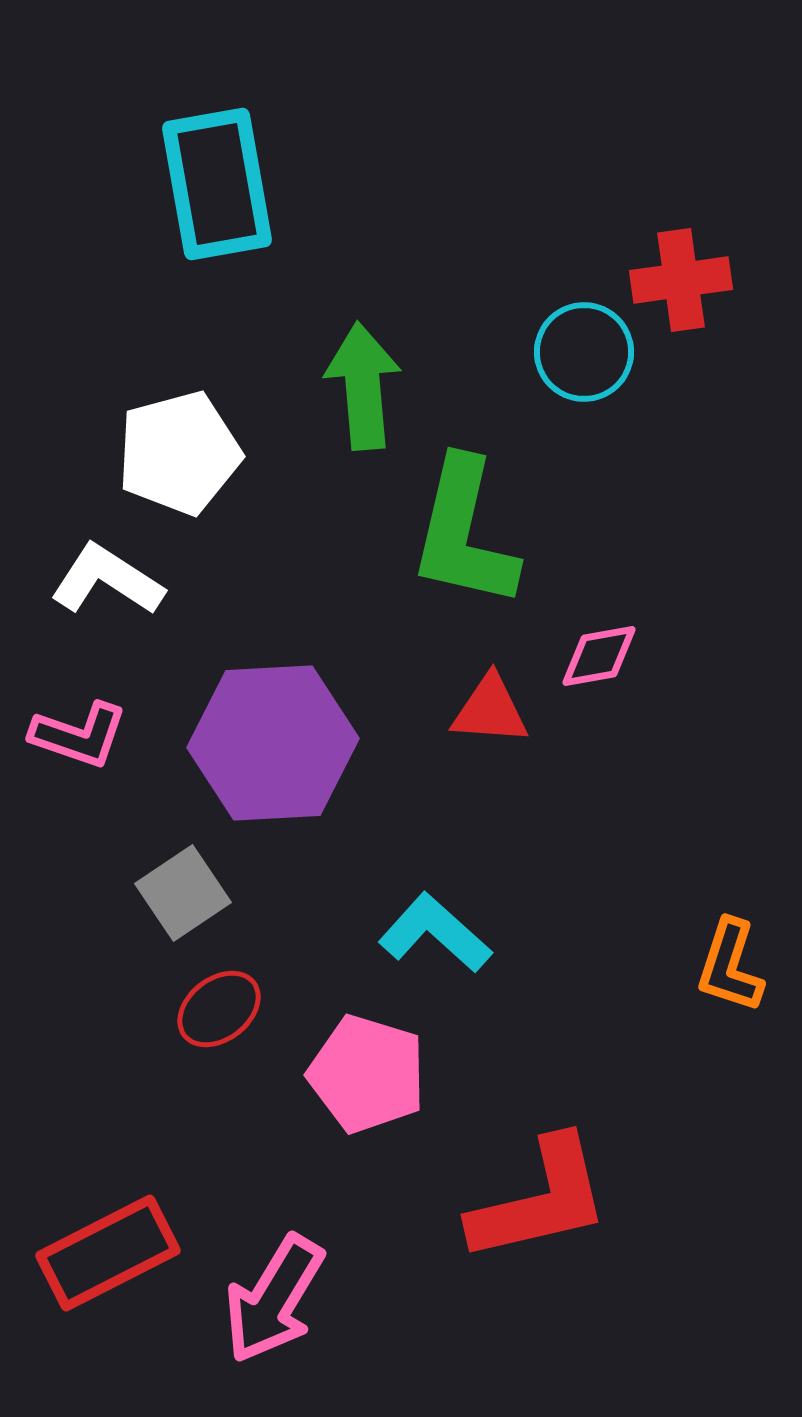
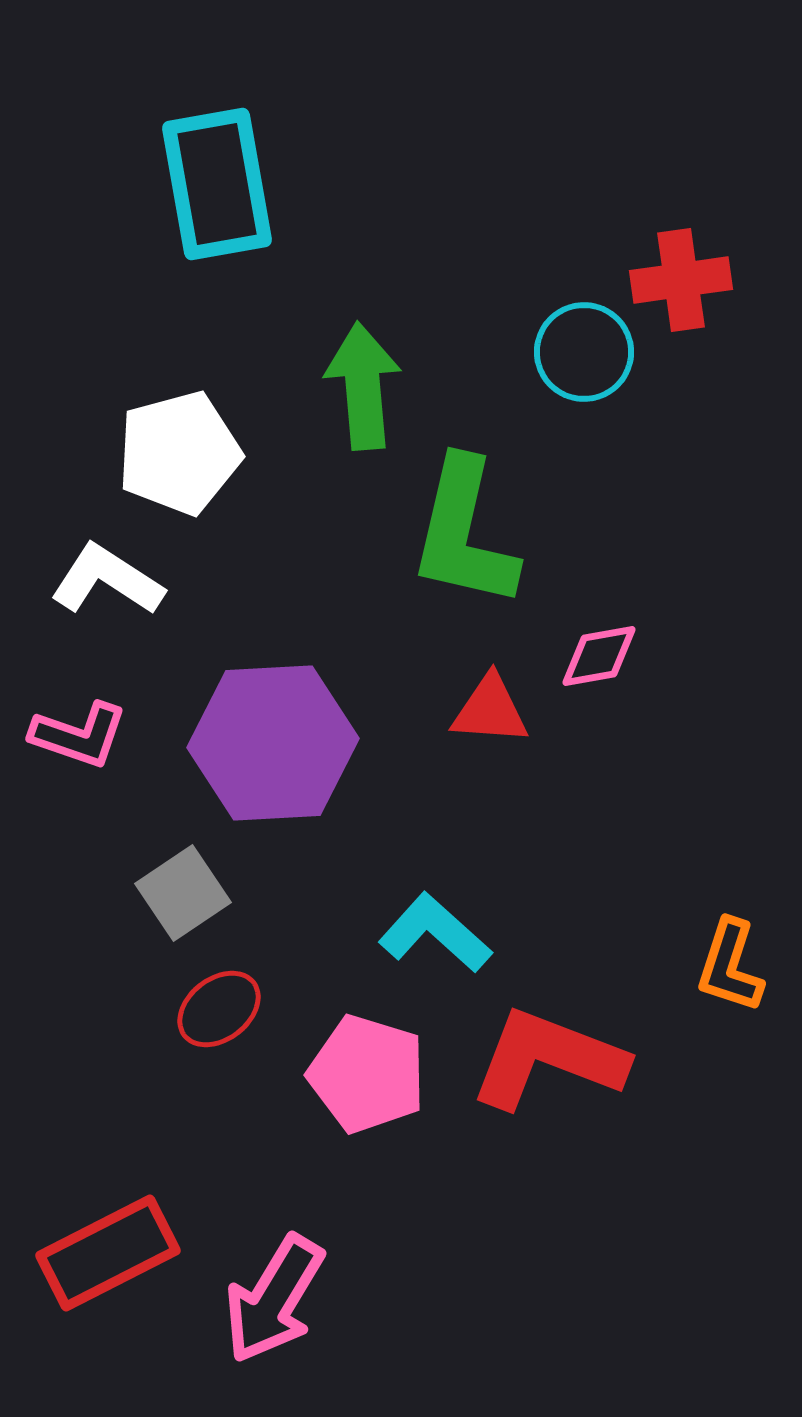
red L-shape: moved 8 px right, 141 px up; rotated 146 degrees counterclockwise
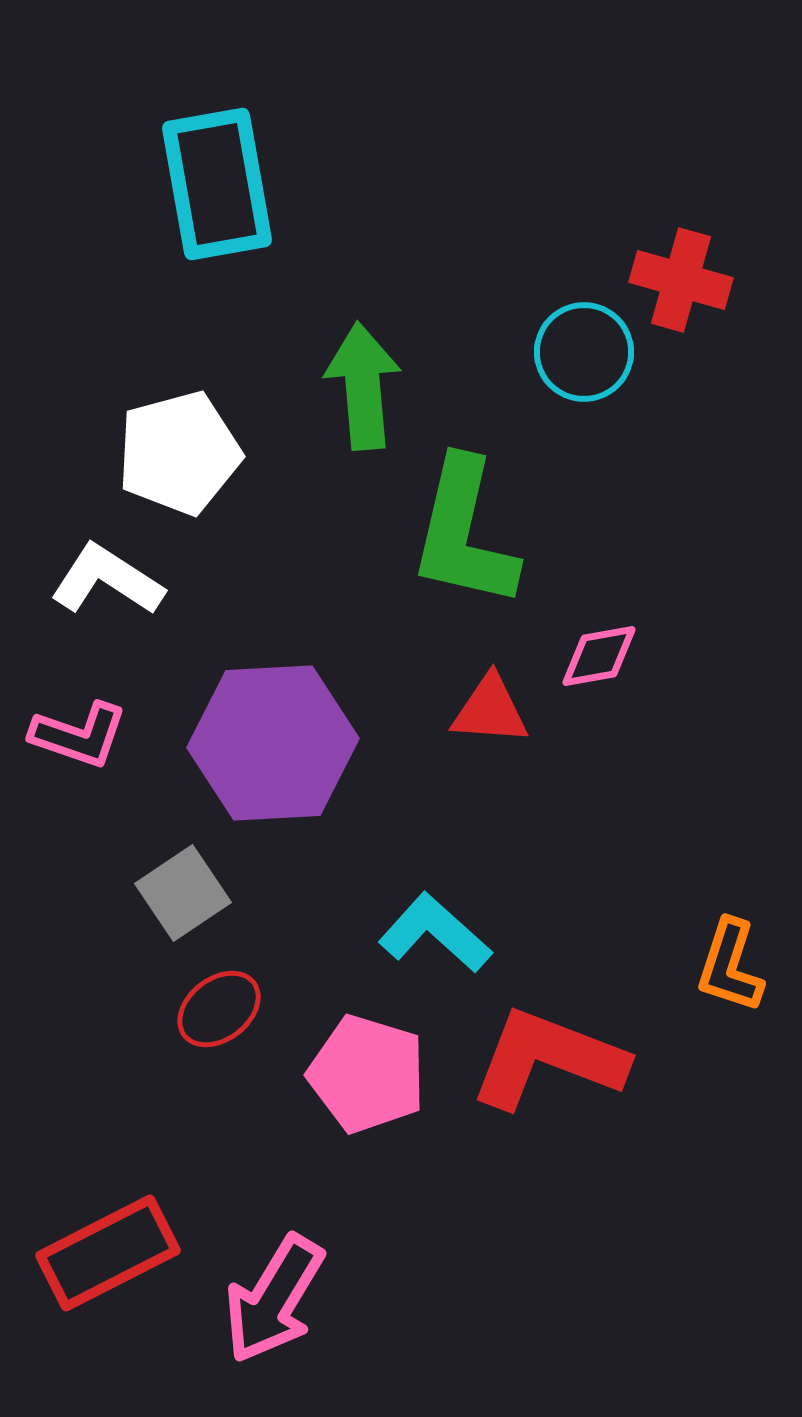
red cross: rotated 24 degrees clockwise
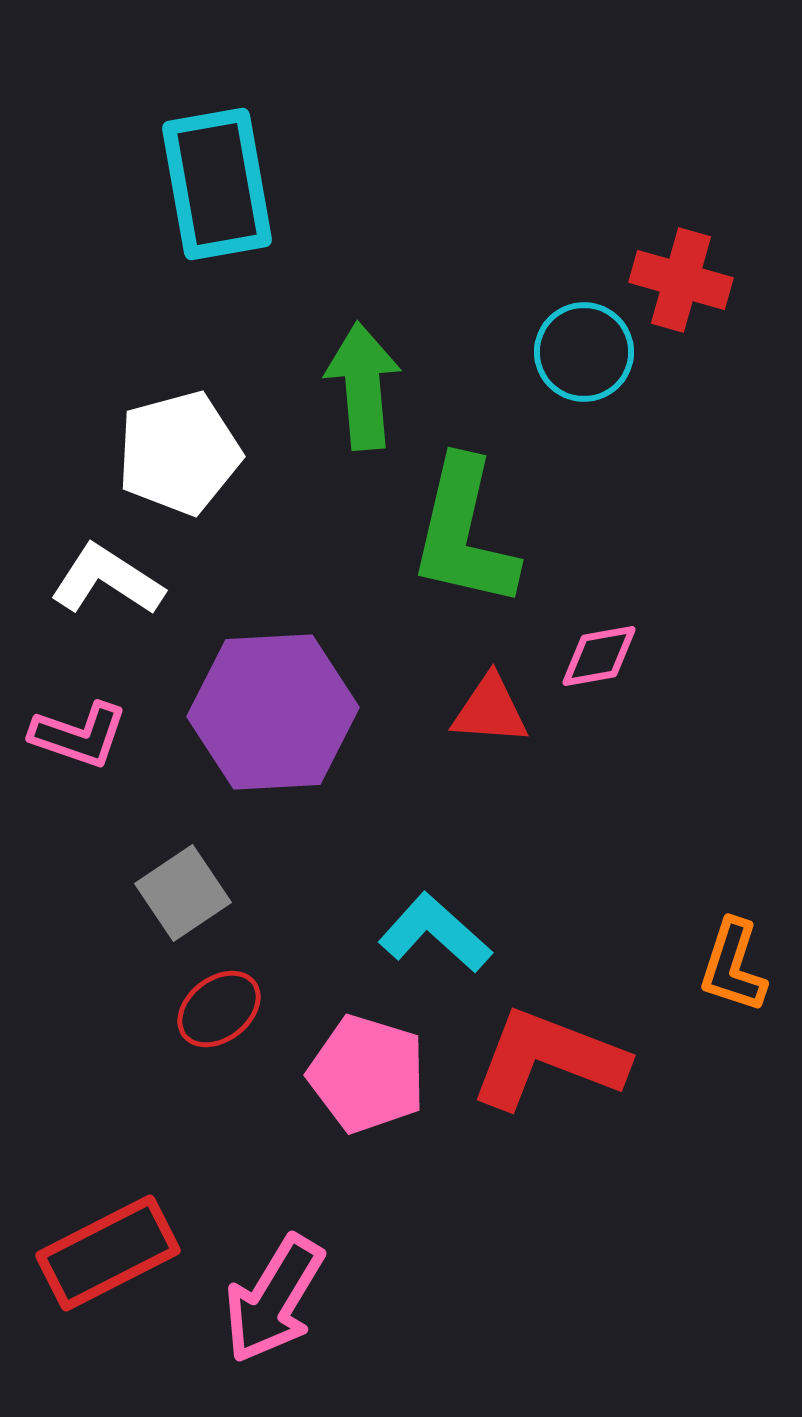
purple hexagon: moved 31 px up
orange L-shape: moved 3 px right
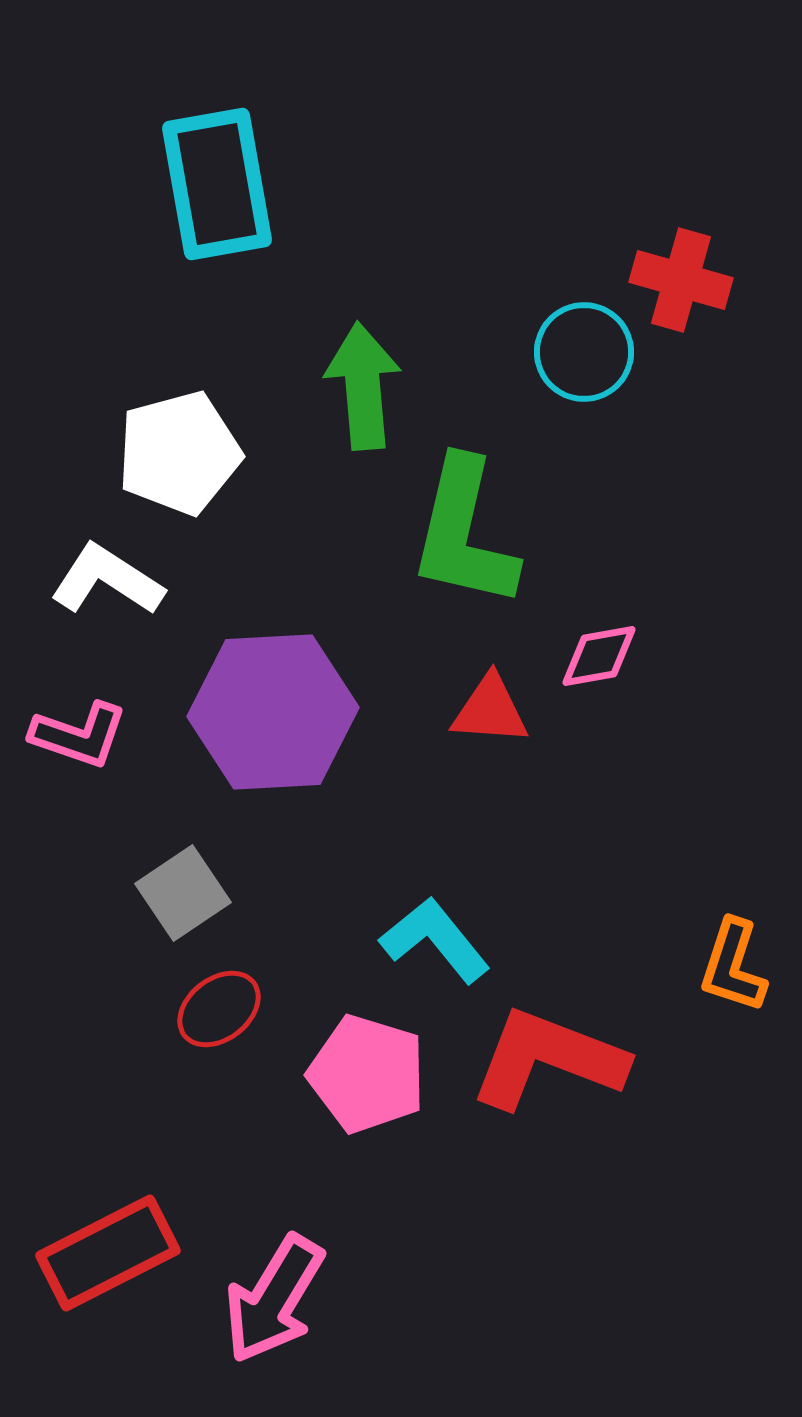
cyan L-shape: moved 7 px down; rotated 9 degrees clockwise
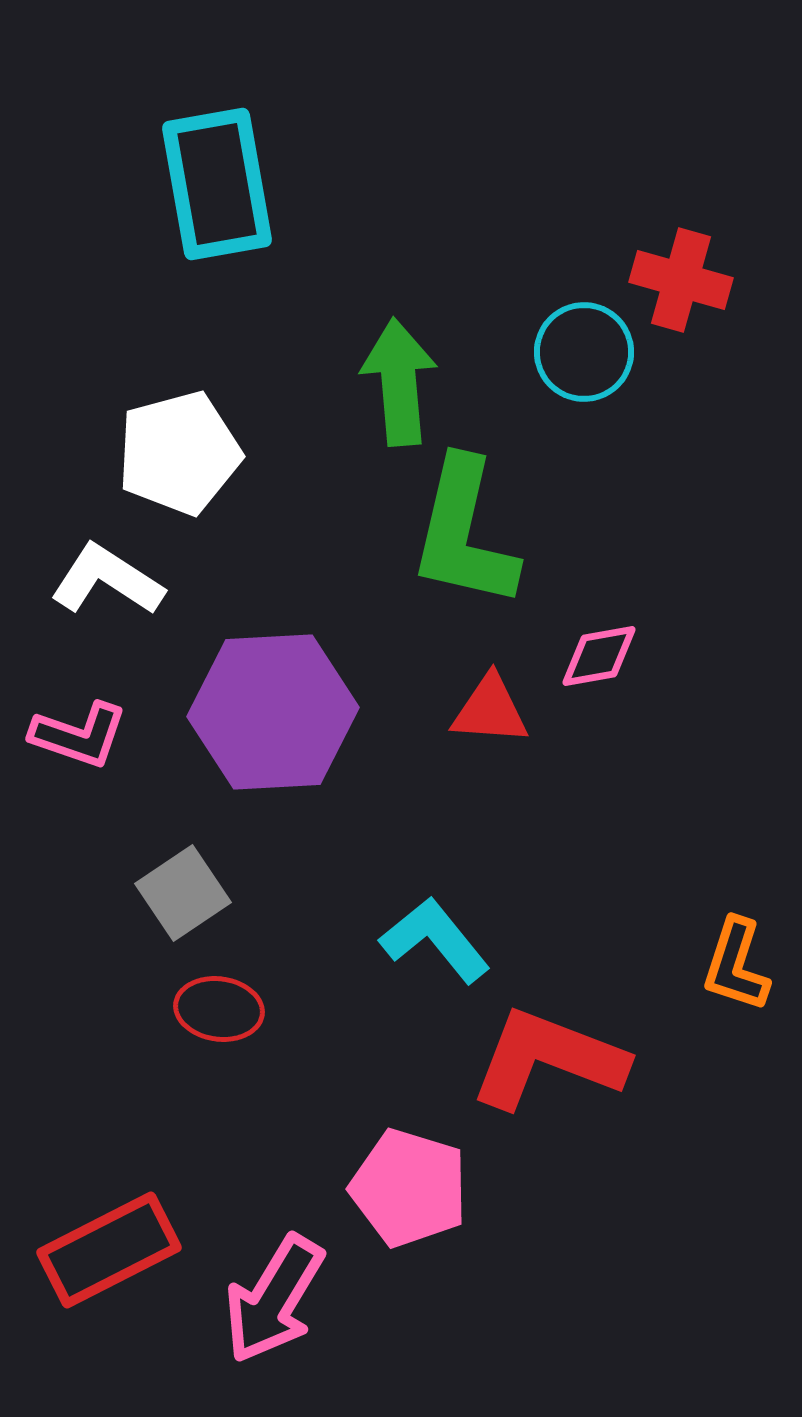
green arrow: moved 36 px right, 4 px up
orange L-shape: moved 3 px right, 1 px up
red ellipse: rotated 46 degrees clockwise
pink pentagon: moved 42 px right, 114 px down
red rectangle: moved 1 px right, 3 px up
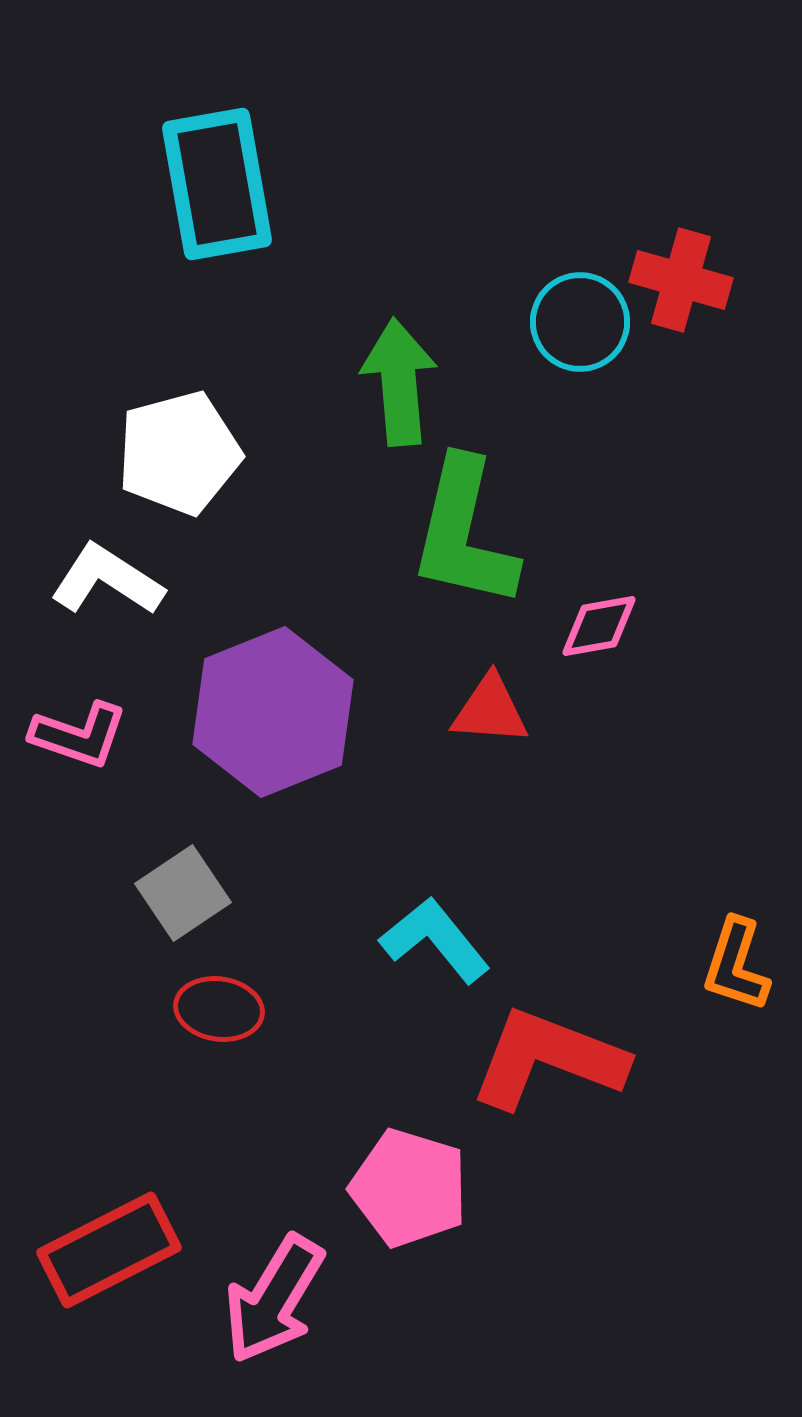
cyan circle: moved 4 px left, 30 px up
pink diamond: moved 30 px up
purple hexagon: rotated 19 degrees counterclockwise
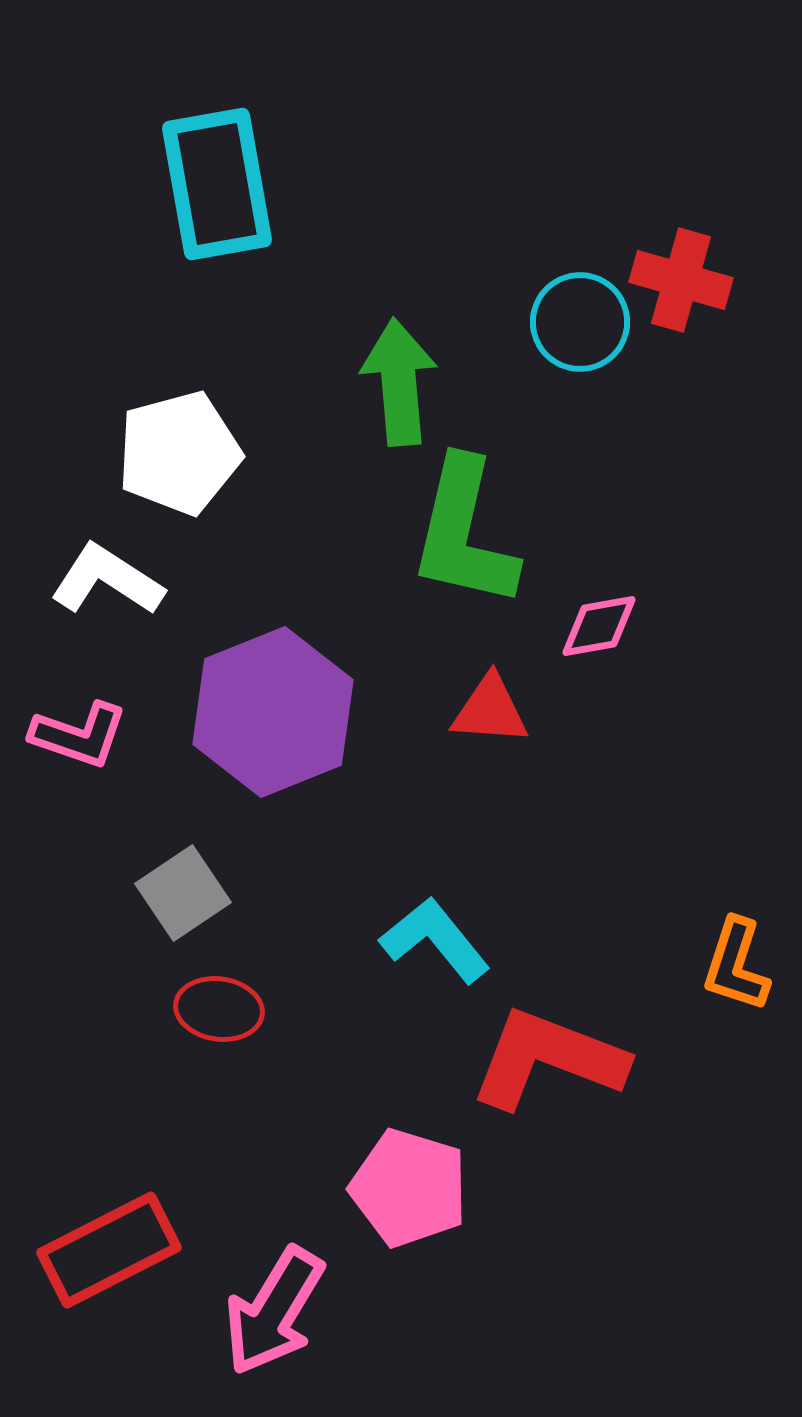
pink arrow: moved 12 px down
